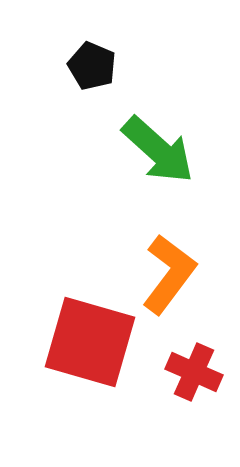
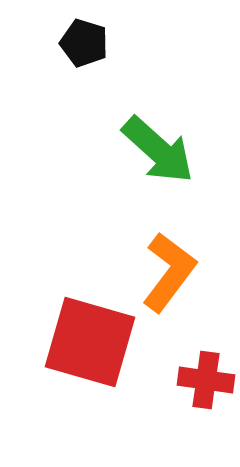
black pentagon: moved 8 px left, 23 px up; rotated 6 degrees counterclockwise
orange L-shape: moved 2 px up
red cross: moved 12 px right, 8 px down; rotated 16 degrees counterclockwise
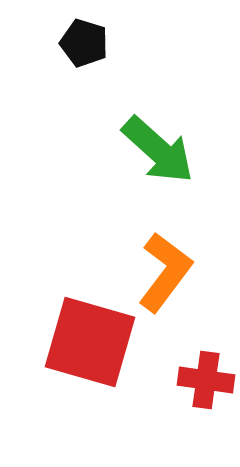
orange L-shape: moved 4 px left
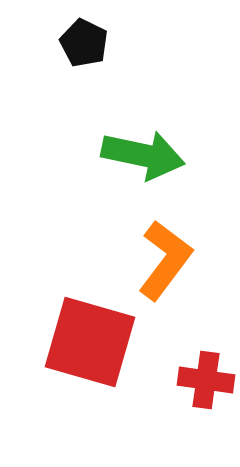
black pentagon: rotated 9 degrees clockwise
green arrow: moved 15 px left, 5 px down; rotated 30 degrees counterclockwise
orange L-shape: moved 12 px up
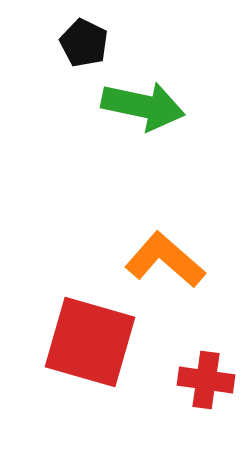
green arrow: moved 49 px up
orange L-shape: rotated 86 degrees counterclockwise
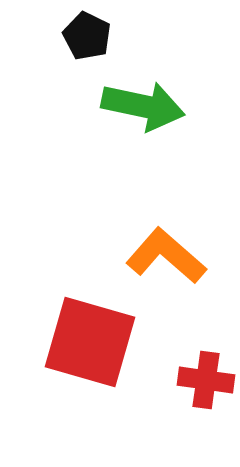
black pentagon: moved 3 px right, 7 px up
orange L-shape: moved 1 px right, 4 px up
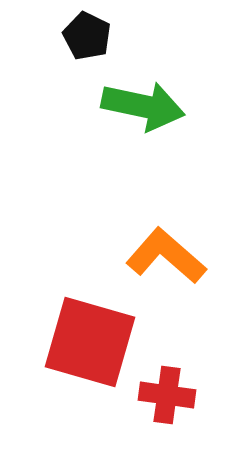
red cross: moved 39 px left, 15 px down
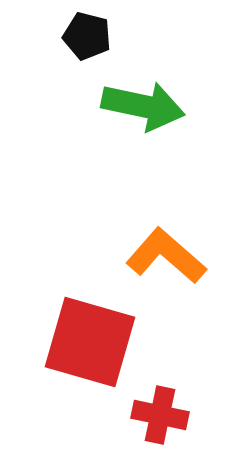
black pentagon: rotated 12 degrees counterclockwise
red cross: moved 7 px left, 20 px down; rotated 4 degrees clockwise
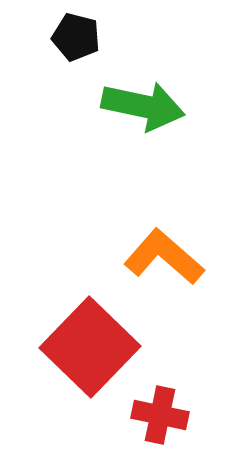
black pentagon: moved 11 px left, 1 px down
orange L-shape: moved 2 px left, 1 px down
red square: moved 5 px down; rotated 28 degrees clockwise
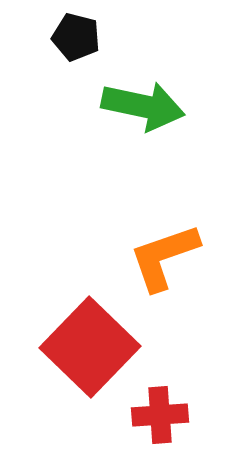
orange L-shape: rotated 60 degrees counterclockwise
red cross: rotated 16 degrees counterclockwise
